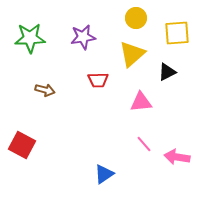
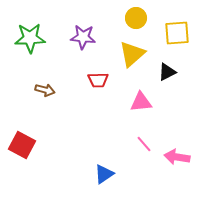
purple star: rotated 15 degrees clockwise
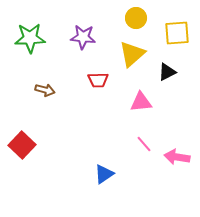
red square: rotated 16 degrees clockwise
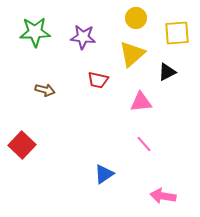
green star: moved 5 px right, 6 px up
red trapezoid: rotated 15 degrees clockwise
pink arrow: moved 14 px left, 39 px down
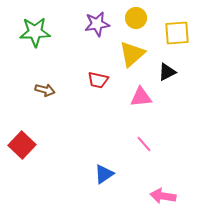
purple star: moved 14 px right, 13 px up; rotated 15 degrees counterclockwise
pink triangle: moved 5 px up
